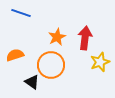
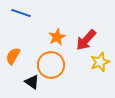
red arrow: moved 1 px right, 2 px down; rotated 145 degrees counterclockwise
orange semicircle: moved 2 px left, 1 px down; rotated 42 degrees counterclockwise
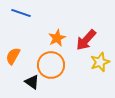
orange star: moved 1 px down
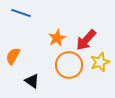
orange circle: moved 18 px right
black triangle: moved 1 px up
